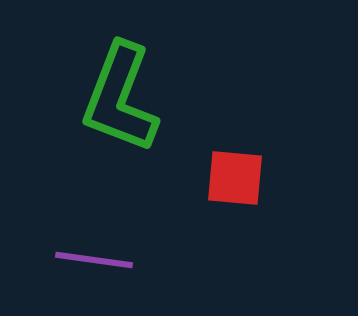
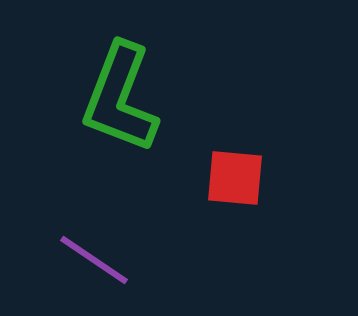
purple line: rotated 26 degrees clockwise
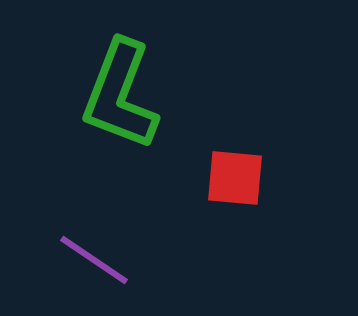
green L-shape: moved 3 px up
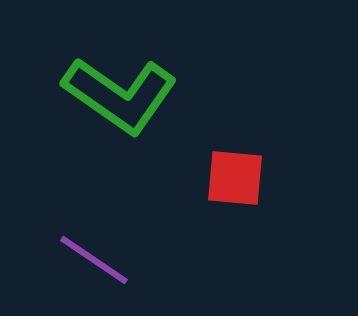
green L-shape: rotated 76 degrees counterclockwise
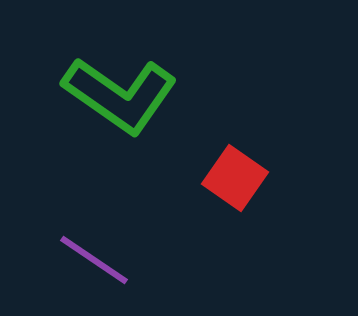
red square: rotated 30 degrees clockwise
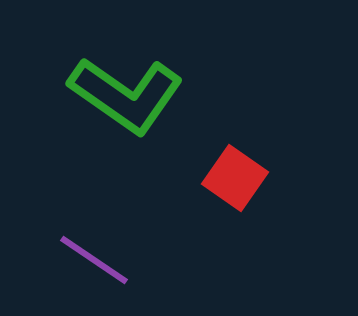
green L-shape: moved 6 px right
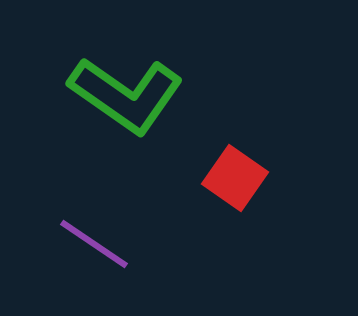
purple line: moved 16 px up
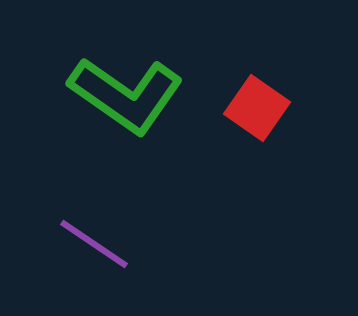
red square: moved 22 px right, 70 px up
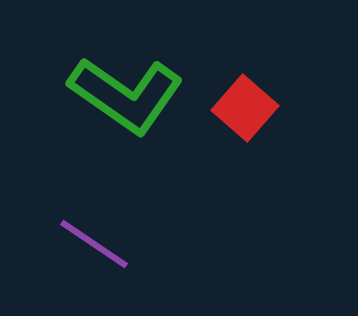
red square: moved 12 px left; rotated 6 degrees clockwise
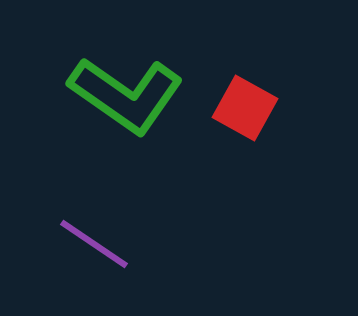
red square: rotated 12 degrees counterclockwise
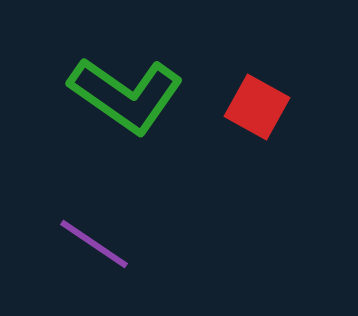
red square: moved 12 px right, 1 px up
